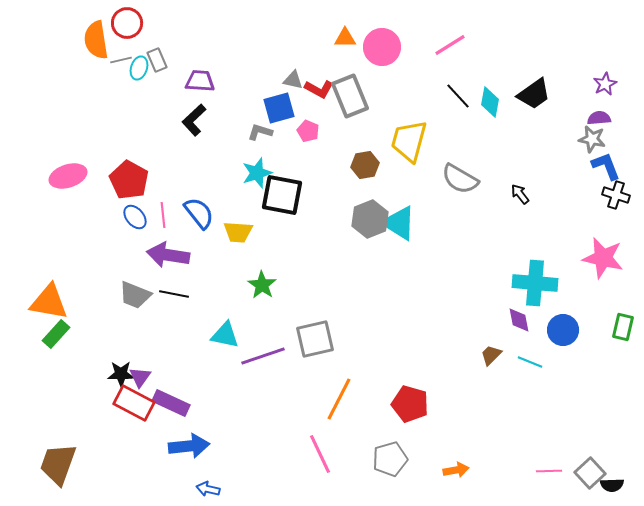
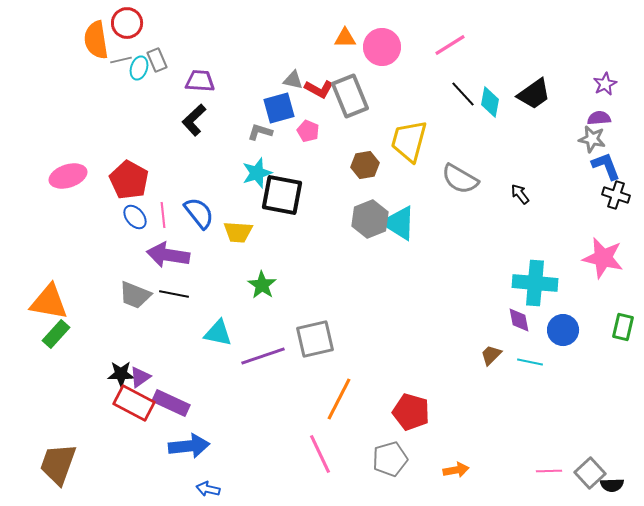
black line at (458, 96): moved 5 px right, 2 px up
cyan triangle at (225, 335): moved 7 px left, 2 px up
cyan line at (530, 362): rotated 10 degrees counterclockwise
purple triangle at (140, 377): rotated 20 degrees clockwise
red pentagon at (410, 404): moved 1 px right, 8 px down
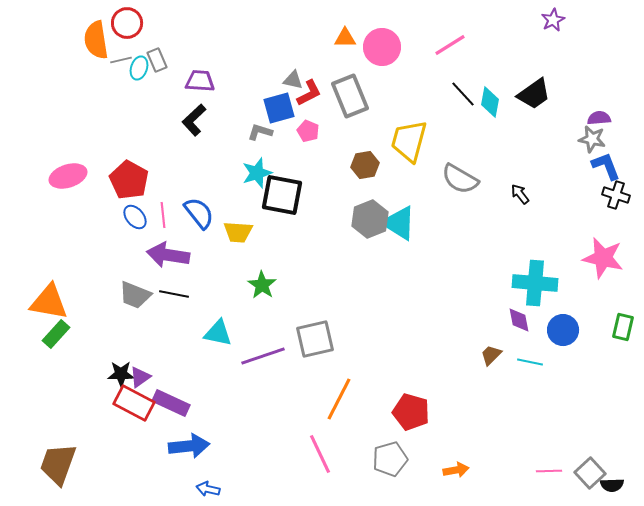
purple star at (605, 84): moved 52 px left, 64 px up
red L-shape at (319, 89): moved 10 px left, 4 px down; rotated 56 degrees counterclockwise
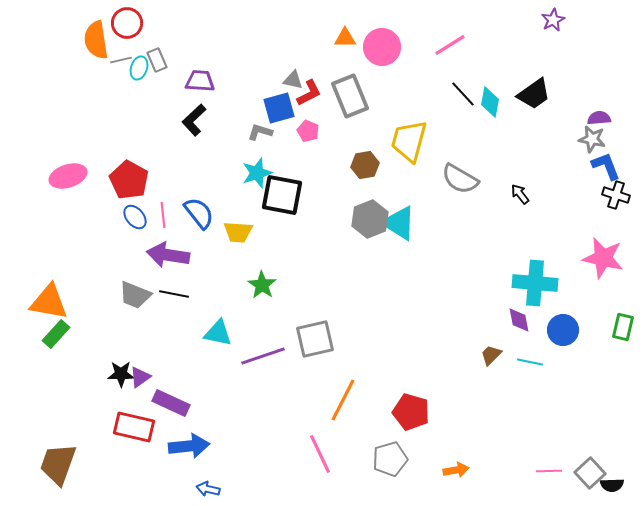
orange line at (339, 399): moved 4 px right, 1 px down
red rectangle at (134, 403): moved 24 px down; rotated 15 degrees counterclockwise
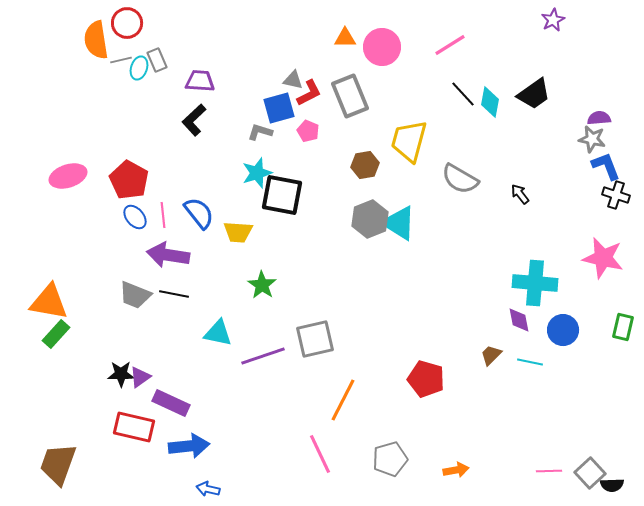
red pentagon at (411, 412): moved 15 px right, 33 px up
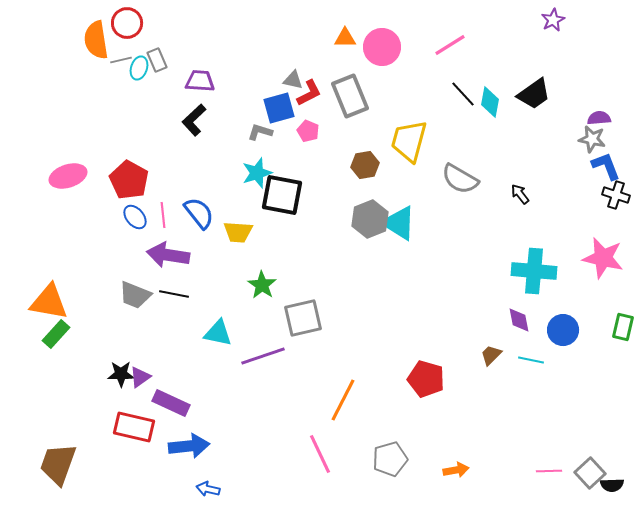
cyan cross at (535, 283): moved 1 px left, 12 px up
gray square at (315, 339): moved 12 px left, 21 px up
cyan line at (530, 362): moved 1 px right, 2 px up
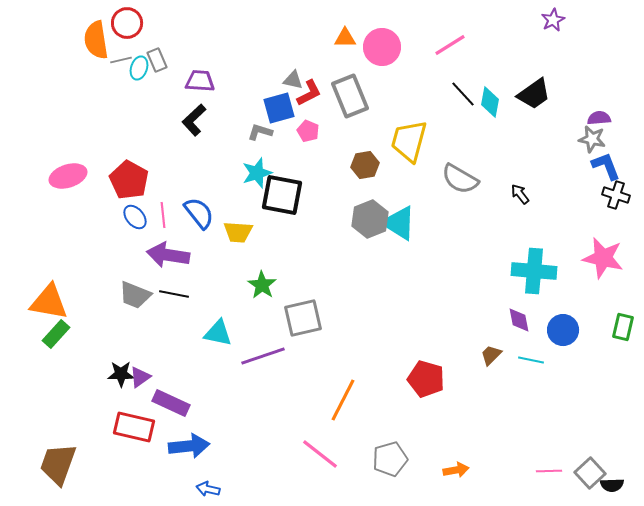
pink line at (320, 454): rotated 27 degrees counterclockwise
